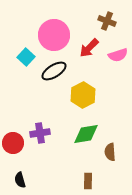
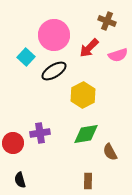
brown semicircle: rotated 24 degrees counterclockwise
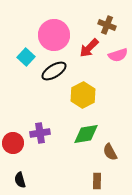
brown cross: moved 4 px down
brown rectangle: moved 9 px right
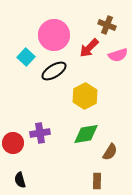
yellow hexagon: moved 2 px right, 1 px down
brown semicircle: rotated 120 degrees counterclockwise
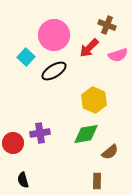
yellow hexagon: moved 9 px right, 4 px down; rotated 10 degrees counterclockwise
brown semicircle: rotated 18 degrees clockwise
black semicircle: moved 3 px right
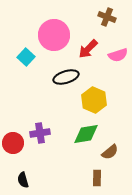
brown cross: moved 8 px up
red arrow: moved 1 px left, 1 px down
black ellipse: moved 12 px right, 6 px down; rotated 15 degrees clockwise
brown rectangle: moved 3 px up
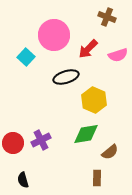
purple cross: moved 1 px right, 7 px down; rotated 18 degrees counterclockwise
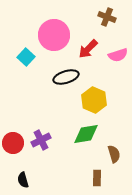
brown semicircle: moved 4 px right, 2 px down; rotated 66 degrees counterclockwise
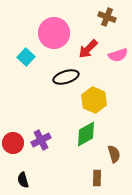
pink circle: moved 2 px up
green diamond: rotated 20 degrees counterclockwise
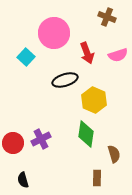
red arrow: moved 1 px left, 4 px down; rotated 65 degrees counterclockwise
black ellipse: moved 1 px left, 3 px down
green diamond: rotated 52 degrees counterclockwise
purple cross: moved 1 px up
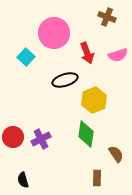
yellow hexagon: rotated 15 degrees clockwise
red circle: moved 6 px up
brown semicircle: moved 2 px right; rotated 18 degrees counterclockwise
